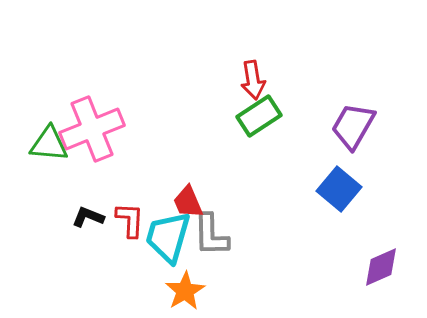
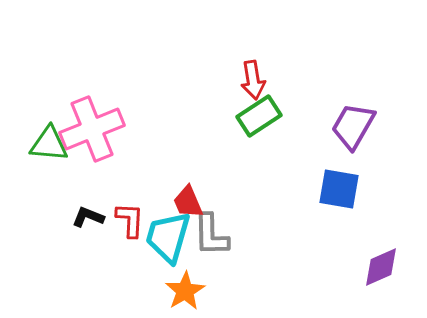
blue square: rotated 30 degrees counterclockwise
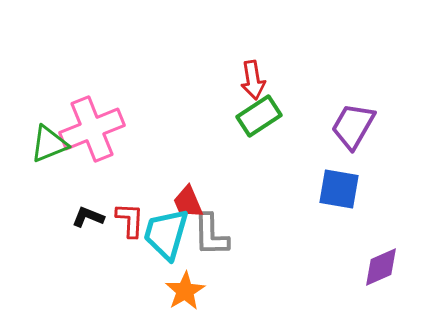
green triangle: rotated 27 degrees counterclockwise
cyan trapezoid: moved 2 px left, 3 px up
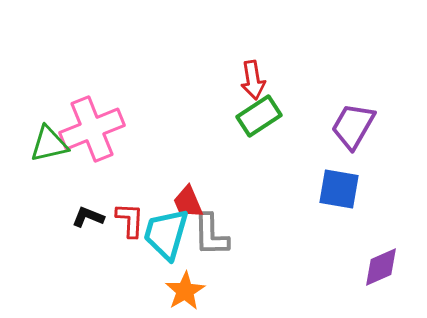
green triangle: rotated 9 degrees clockwise
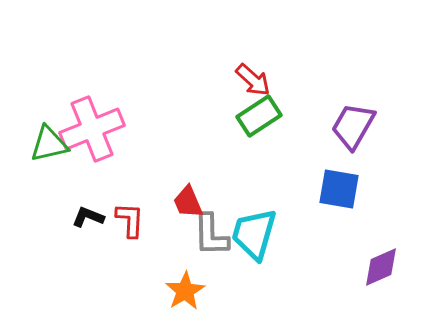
red arrow: rotated 39 degrees counterclockwise
cyan trapezoid: moved 88 px right
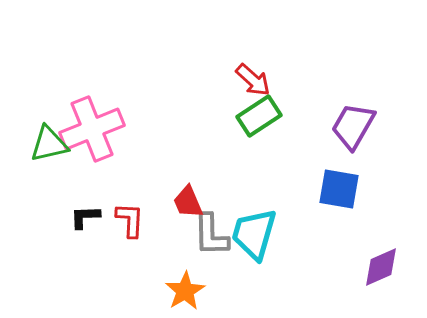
black L-shape: moved 3 px left; rotated 24 degrees counterclockwise
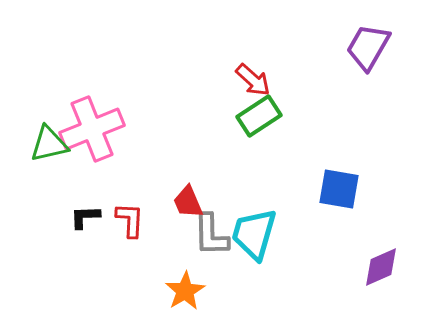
purple trapezoid: moved 15 px right, 79 px up
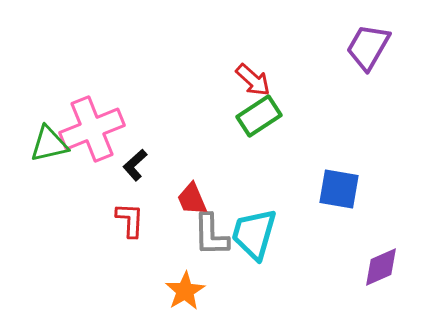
red trapezoid: moved 4 px right, 3 px up
black L-shape: moved 50 px right, 52 px up; rotated 40 degrees counterclockwise
